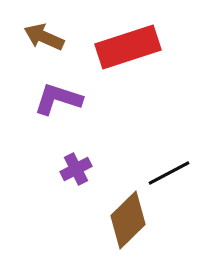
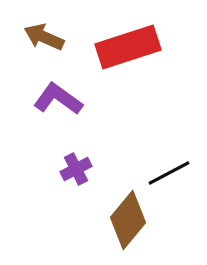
purple L-shape: rotated 18 degrees clockwise
brown diamond: rotated 6 degrees counterclockwise
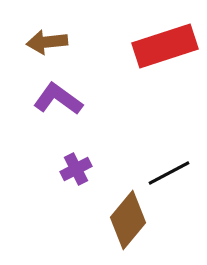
brown arrow: moved 3 px right, 5 px down; rotated 30 degrees counterclockwise
red rectangle: moved 37 px right, 1 px up
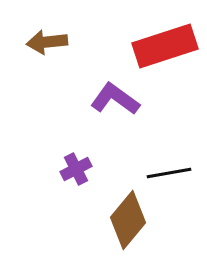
purple L-shape: moved 57 px right
black line: rotated 18 degrees clockwise
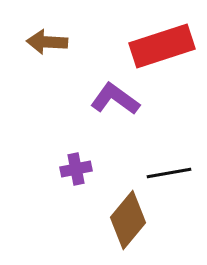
brown arrow: rotated 9 degrees clockwise
red rectangle: moved 3 px left
purple cross: rotated 16 degrees clockwise
